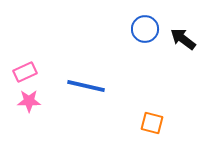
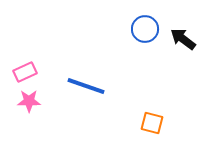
blue line: rotated 6 degrees clockwise
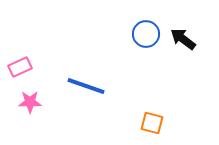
blue circle: moved 1 px right, 5 px down
pink rectangle: moved 5 px left, 5 px up
pink star: moved 1 px right, 1 px down
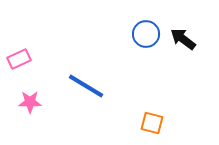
pink rectangle: moved 1 px left, 8 px up
blue line: rotated 12 degrees clockwise
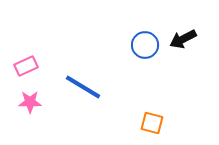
blue circle: moved 1 px left, 11 px down
black arrow: rotated 64 degrees counterclockwise
pink rectangle: moved 7 px right, 7 px down
blue line: moved 3 px left, 1 px down
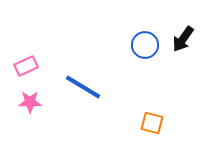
black arrow: rotated 28 degrees counterclockwise
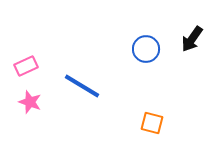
black arrow: moved 9 px right
blue circle: moved 1 px right, 4 px down
blue line: moved 1 px left, 1 px up
pink star: rotated 20 degrees clockwise
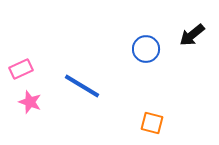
black arrow: moved 4 px up; rotated 16 degrees clockwise
pink rectangle: moved 5 px left, 3 px down
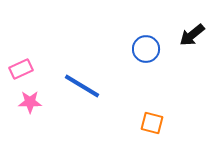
pink star: rotated 20 degrees counterclockwise
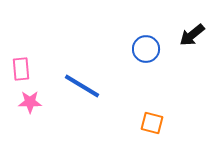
pink rectangle: rotated 70 degrees counterclockwise
